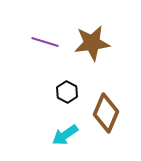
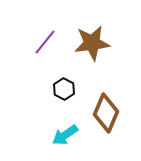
purple line: rotated 68 degrees counterclockwise
black hexagon: moved 3 px left, 3 px up
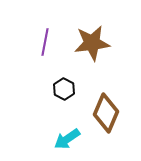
purple line: rotated 28 degrees counterclockwise
cyan arrow: moved 2 px right, 4 px down
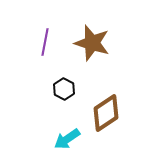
brown star: rotated 24 degrees clockwise
brown diamond: rotated 33 degrees clockwise
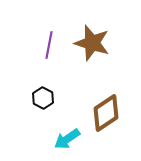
purple line: moved 4 px right, 3 px down
black hexagon: moved 21 px left, 9 px down
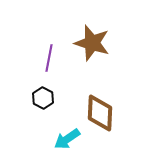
purple line: moved 13 px down
brown diamond: moved 6 px left; rotated 54 degrees counterclockwise
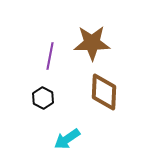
brown star: rotated 18 degrees counterclockwise
purple line: moved 1 px right, 2 px up
brown diamond: moved 4 px right, 21 px up
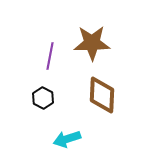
brown diamond: moved 2 px left, 3 px down
cyan arrow: rotated 16 degrees clockwise
